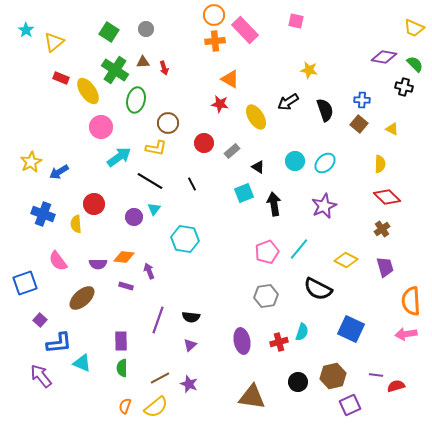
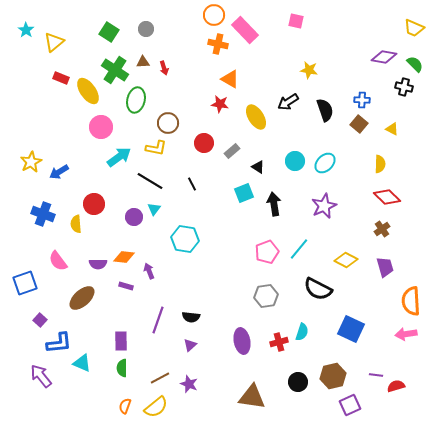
orange cross at (215, 41): moved 3 px right, 3 px down; rotated 18 degrees clockwise
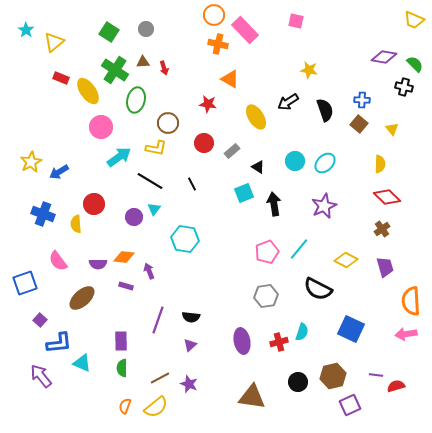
yellow trapezoid at (414, 28): moved 8 px up
red star at (220, 104): moved 12 px left
yellow triangle at (392, 129): rotated 24 degrees clockwise
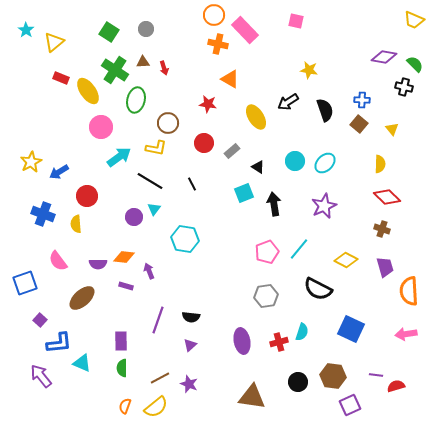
red circle at (94, 204): moved 7 px left, 8 px up
brown cross at (382, 229): rotated 35 degrees counterclockwise
orange semicircle at (411, 301): moved 2 px left, 10 px up
brown hexagon at (333, 376): rotated 20 degrees clockwise
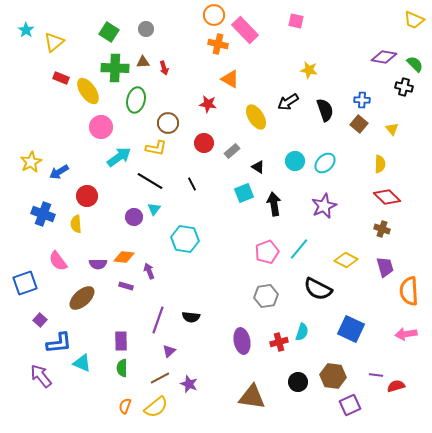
green cross at (115, 70): moved 2 px up; rotated 32 degrees counterclockwise
purple triangle at (190, 345): moved 21 px left, 6 px down
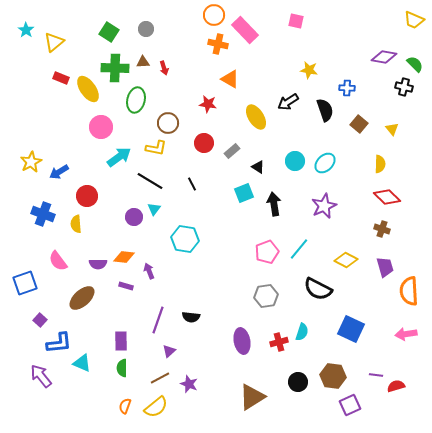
yellow ellipse at (88, 91): moved 2 px up
blue cross at (362, 100): moved 15 px left, 12 px up
brown triangle at (252, 397): rotated 40 degrees counterclockwise
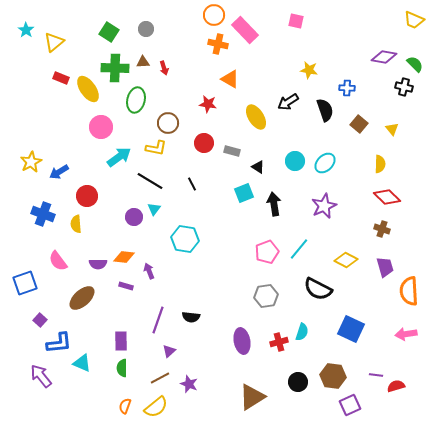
gray rectangle at (232, 151): rotated 56 degrees clockwise
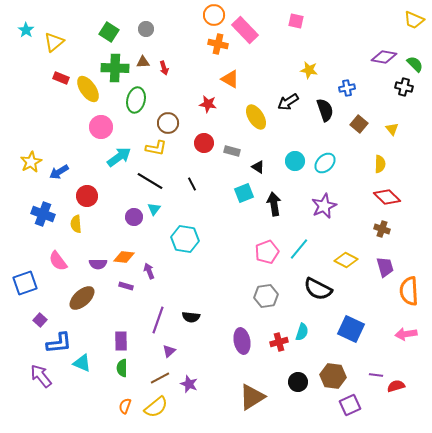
blue cross at (347, 88): rotated 14 degrees counterclockwise
